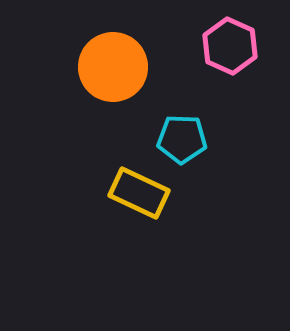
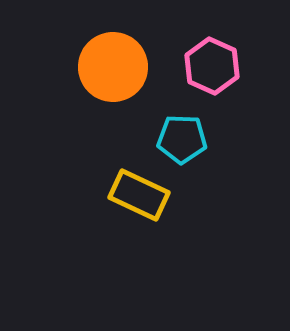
pink hexagon: moved 18 px left, 20 px down
yellow rectangle: moved 2 px down
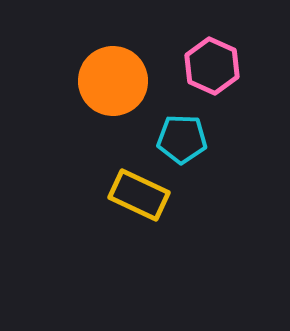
orange circle: moved 14 px down
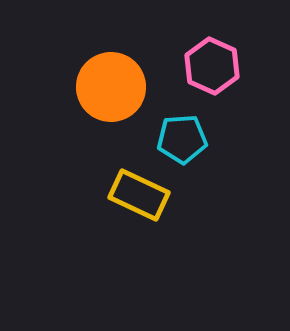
orange circle: moved 2 px left, 6 px down
cyan pentagon: rotated 6 degrees counterclockwise
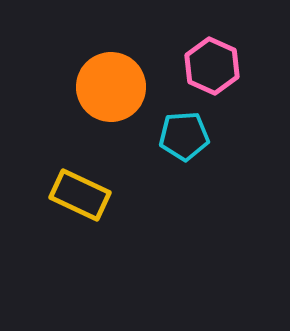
cyan pentagon: moved 2 px right, 3 px up
yellow rectangle: moved 59 px left
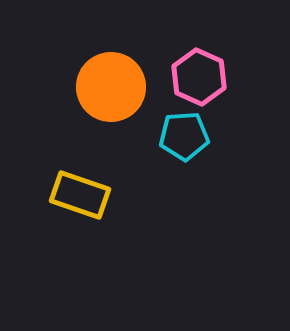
pink hexagon: moved 13 px left, 11 px down
yellow rectangle: rotated 6 degrees counterclockwise
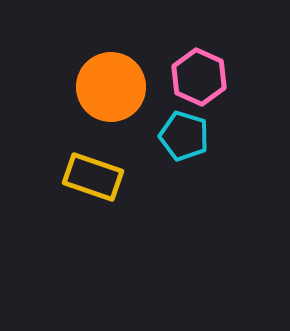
cyan pentagon: rotated 21 degrees clockwise
yellow rectangle: moved 13 px right, 18 px up
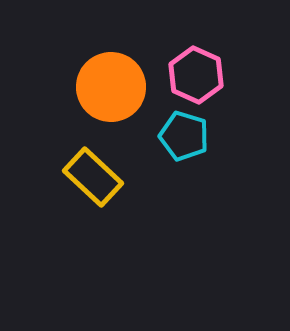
pink hexagon: moved 3 px left, 2 px up
yellow rectangle: rotated 24 degrees clockwise
